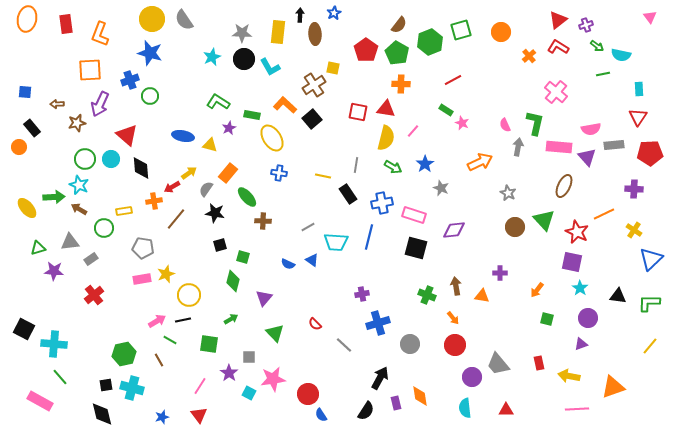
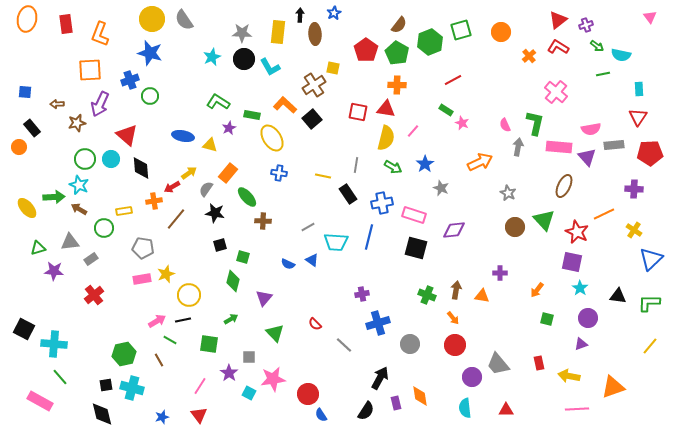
orange cross at (401, 84): moved 4 px left, 1 px down
brown arrow at (456, 286): moved 4 px down; rotated 18 degrees clockwise
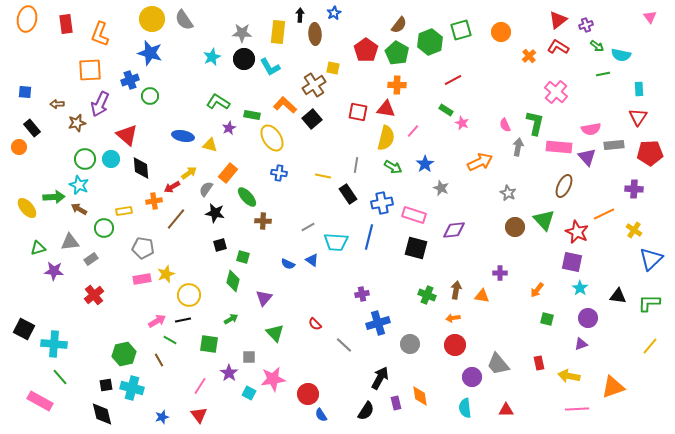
orange arrow at (453, 318): rotated 120 degrees clockwise
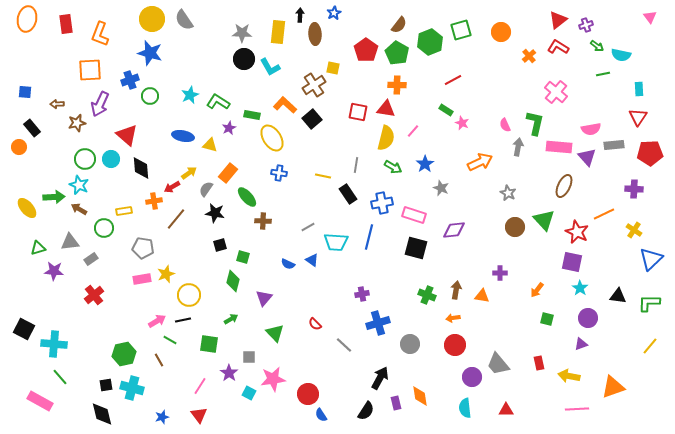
cyan star at (212, 57): moved 22 px left, 38 px down
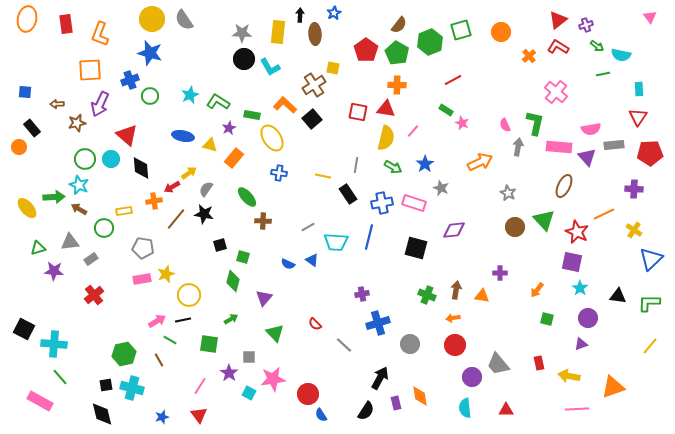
orange rectangle at (228, 173): moved 6 px right, 15 px up
black star at (215, 213): moved 11 px left, 1 px down
pink rectangle at (414, 215): moved 12 px up
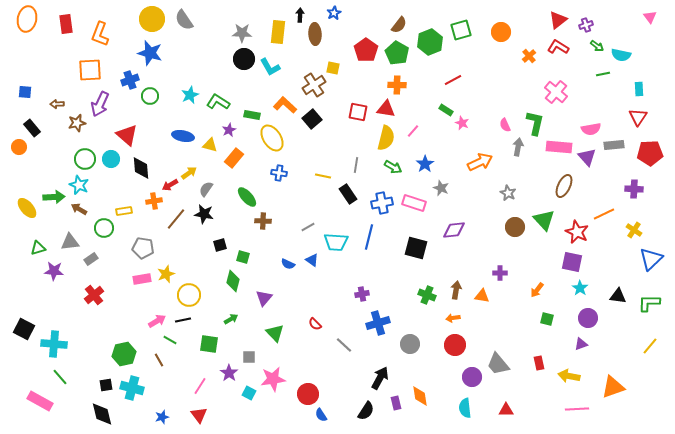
purple star at (229, 128): moved 2 px down
red arrow at (172, 187): moved 2 px left, 2 px up
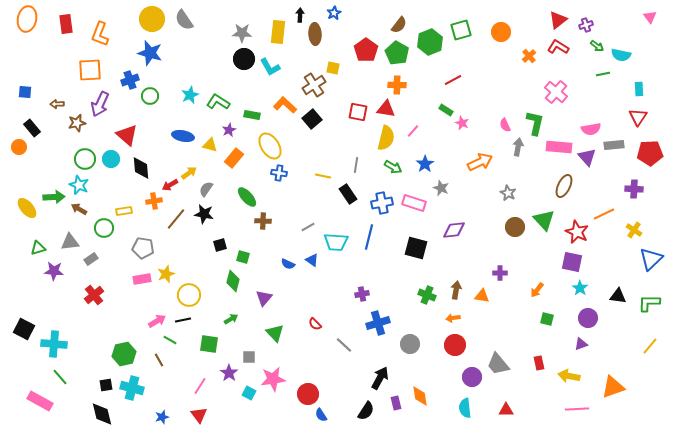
yellow ellipse at (272, 138): moved 2 px left, 8 px down
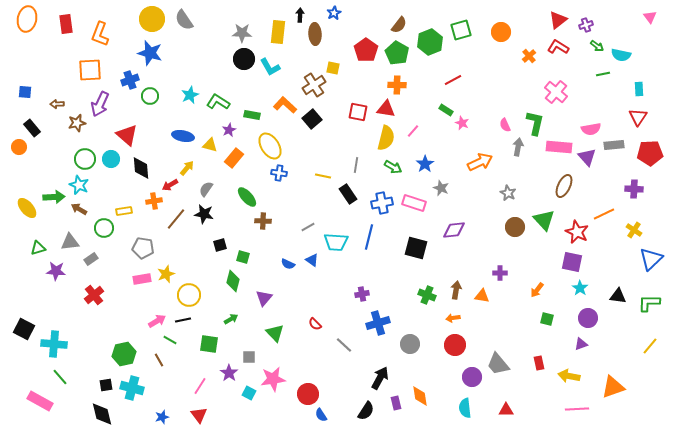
yellow arrow at (189, 173): moved 2 px left, 5 px up; rotated 14 degrees counterclockwise
purple star at (54, 271): moved 2 px right
